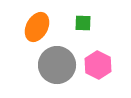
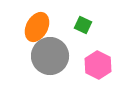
green square: moved 2 px down; rotated 24 degrees clockwise
gray circle: moved 7 px left, 9 px up
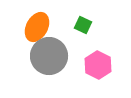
gray circle: moved 1 px left
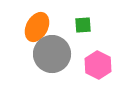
green square: rotated 30 degrees counterclockwise
gray circle: moved 3 px right, 2 px up
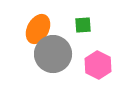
orange ellipse: moved 1 px right, 2 px down
gray circle: moved 1 px right
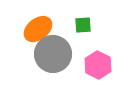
orange ellipse: rotated 24 degrees clockwise
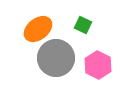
green square: rotated 30 degrees clockwise
gray circle: moved 3 px right, 4 px down
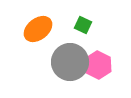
gray circle: moved 14 px right, 4 px down
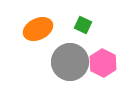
orange ellipse: rotated 12 degrees clockwise
pink hexagon: moved 5 px right, 2 px up
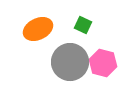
pink hexagon: rotated 12 degrees counterclockwise
